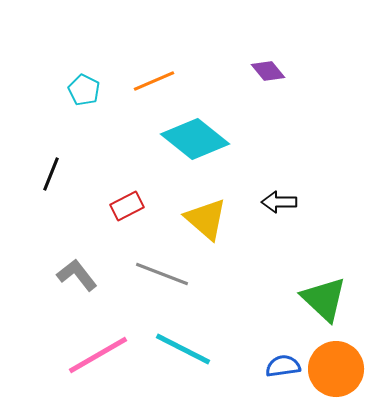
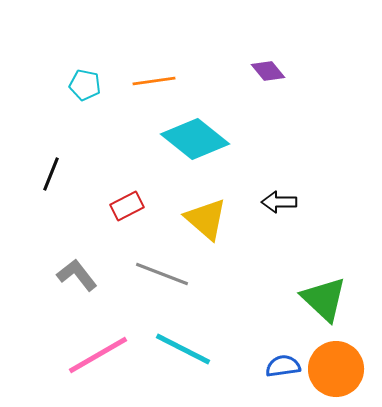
orange line: rotated 15 degrees clockwise
cyan pentagon: moved 1 px right, 5 px up; rotated 16 degrees counterclockwise
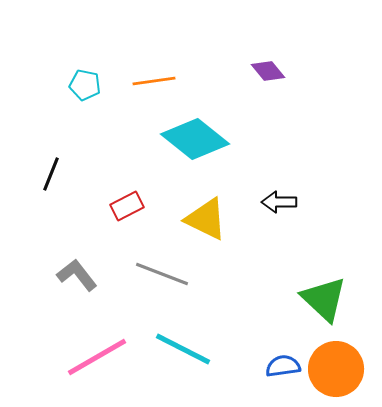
yellow triangle: rotated 15 degrees counterclockwise
pink line: moved 1 px left, 2 px down
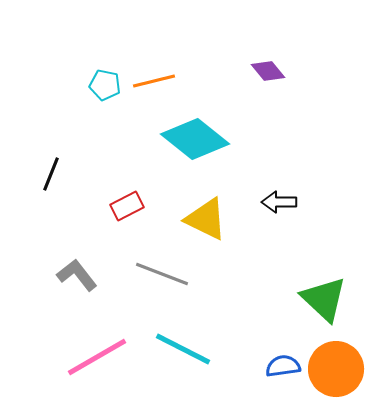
orange line: rotated 6 degrees counterclockwise
cyan pentagon: moved 20 px right
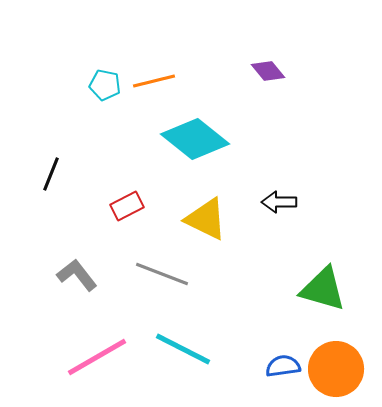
green triangle: moved 1 px left, 10 px up; rotated 27 degrees counterclockwise
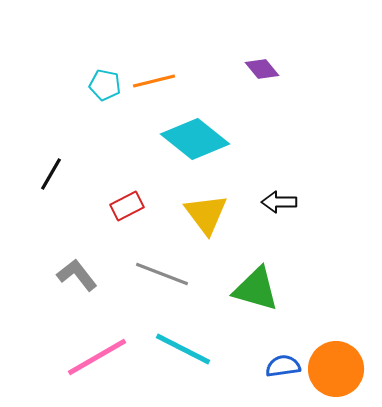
purple diamond: moved 6 px left, 2 px up
black line: rotated 8 degrees clockwise
yellow triangle: moved 5 px up; rotated 27 degrees clockwise
green triangle: moved 67 px left
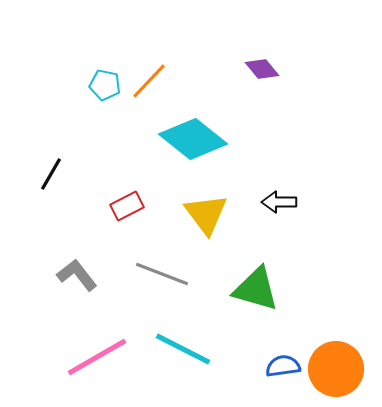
orange line: moved 5 px left; rotated 33 degrees counterclockwise
cyan diamond: moved 2 px left
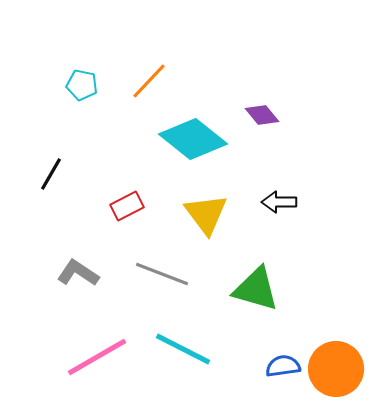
purple diamond: moved 46 px down
cyan pentagon: moved 23 px left
gray L-shape: moved 1 px right, 2 px up; rotated 18 degrees counterclockwise
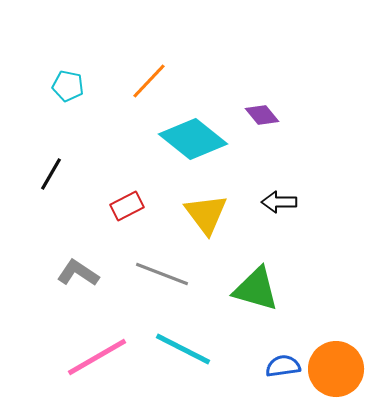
cyan pentagon: moved 14 px left, 1 px down
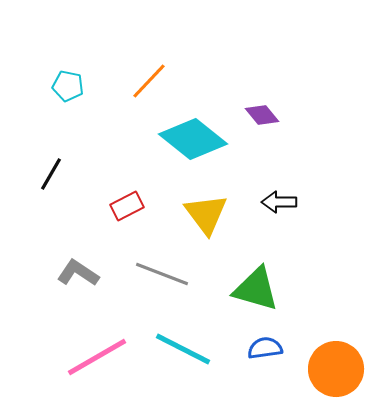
blue semicircle: moved 18 px left, 18 px up
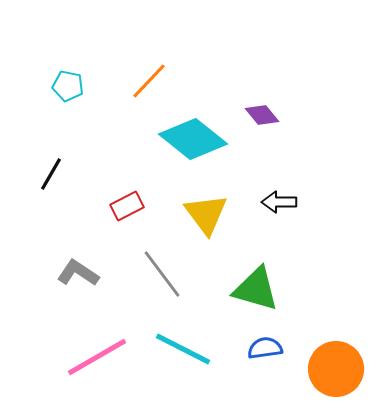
gray line: rotated 32 degrees clockwise
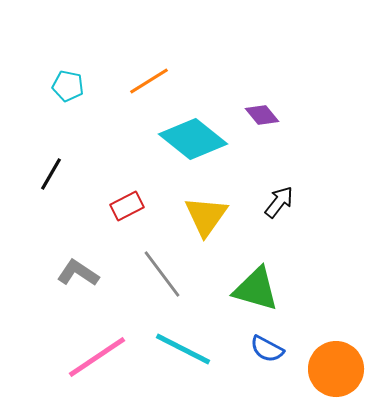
orange line: rotated 15 degrees clockwise
black arrow: rotated 128 degrees clockwise
yellow triangle: moved 2 px down; rotated 12 degrees clockwise
blue semicircle: moved 2 px right, 1 px down; rotated 144 degrees counterclockwise
pink line: rotated 4 degrees counterclockwise
